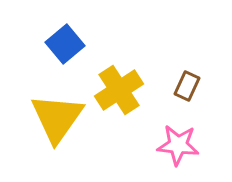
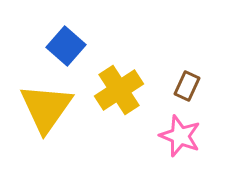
blue square: moved 1 px right, 2 px down; rotated 9 degrees counterclockwise
yellow triangle: moved 11 px left, 10 px up
pink star: moved 2 px right, 9 px up; rotated 15 degrees clockwise
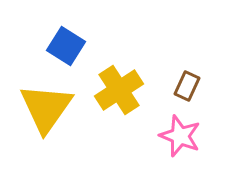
blue square: rotated 9 degrees counterclockwise
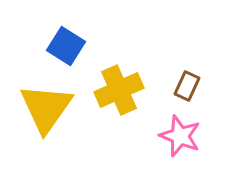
yellow cross: rotated 9 degrees clockwise
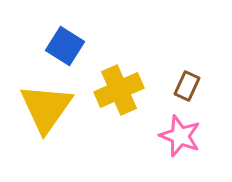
blue square: moved 1 px left
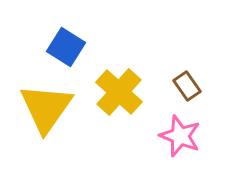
blue square: moved 1 px right, 1 px down
brown rectangle: rotated 60 degrees counterclockwise
yellow cross: moved 2 px down; rotated 24 degrees counterclockwise
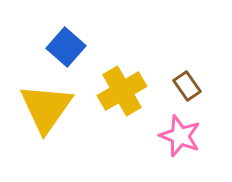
blue square: rotated 9 degrees clockwise
yellow cross: moved 3 px right, 1 px up; rotated 18 degrees clockwise
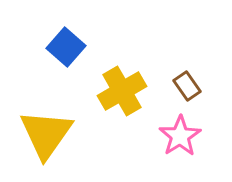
yellow triangle: moved 26 px down
pink star: rotated 18 degrees clockwise
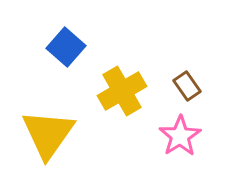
yellow triangle: moved 2 px right
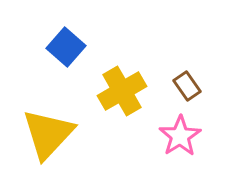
yellow triangle: rotated 8 degrees clockwise
